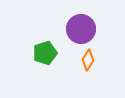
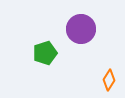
orange diamond: moved 21 px right, 20 px down
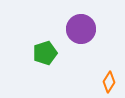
orange diamond: moved 2 px down
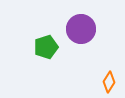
green pentagon: moved 1 px right, 6 px up
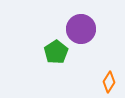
green pentagon: moved 10 px right, 5 px down; rotated 15 degrees counterclockwise
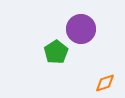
orange diamond: moved 4 px left, 1 px down; rotated 40 degrees clockwise
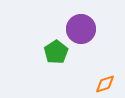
orange diamond: moved 1 px down
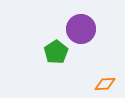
orange diamond: rotated 15 degrees clockwise
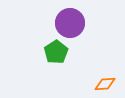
purple circle: moved 11 px left, 6 px up
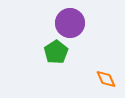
orange diamond: moved 1 px right, 5 px up; rotated 70 degrees clockwise
